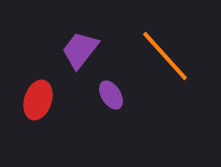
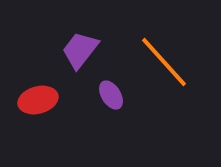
orange line: moved 1 px left, 6 px down
red ellipse: rotated 57 degrees clockwise
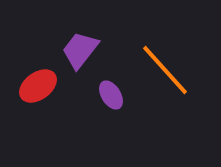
orange line: moved 1 px right, 8 px down
red ellipse: moved 14 px up; rotated 21 degrees counterclockwise
